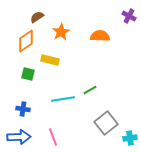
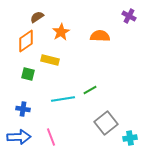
pink line: moved 2 px left
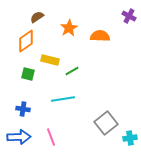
orange star: moved 8 px right, 4 px up
green line: moved 18 px left, 19 px up
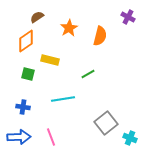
purple cross: moved 1 px left, 1 px down
orange semicircle: rotated 102 degrees clockwise
green line: moved 16 px right, 3 px down
blue cross: moved 2 px up
cyan cross: rotated 32 degrees clockwise
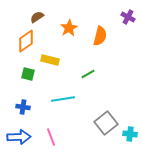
cyan cross: moved 4 px up; rotated 16 degrees counterclockwise
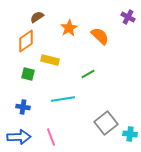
orange semicircle: rotated 60 degrees counterclockwise
